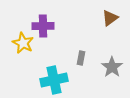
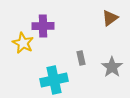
gray rectangle: rotated 24 degrees counterclockwise
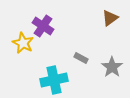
purple cross: rotated 35 degrees clockwise
gray rectangle: rotated 48 degrees counterclockwise
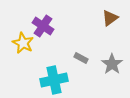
gray star: moved 3 px up
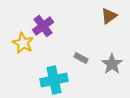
brown triangle: moved 1 px left, 2 px up
purple cross: rotated 20 degrees clockwise
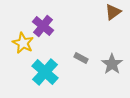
brown triangle: moved 4 px right, 4 px up
purple cross: rotated 15 degrees counterclockwise
cyan cross: moved 9 px left, 8 px up; rotated 36 degrees counterclockwise
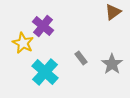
gray rectangle: rotated 24 degrees clockwise
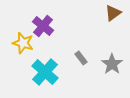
brown triangle: moved 1 px down
yellow star: rotated 10 degrees counterclockwise
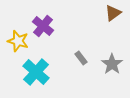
yellow star: moved 5 px left, 2 px up
cyan cross: moved 9 px left
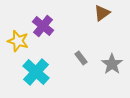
brown triangle: moved 11 px left
